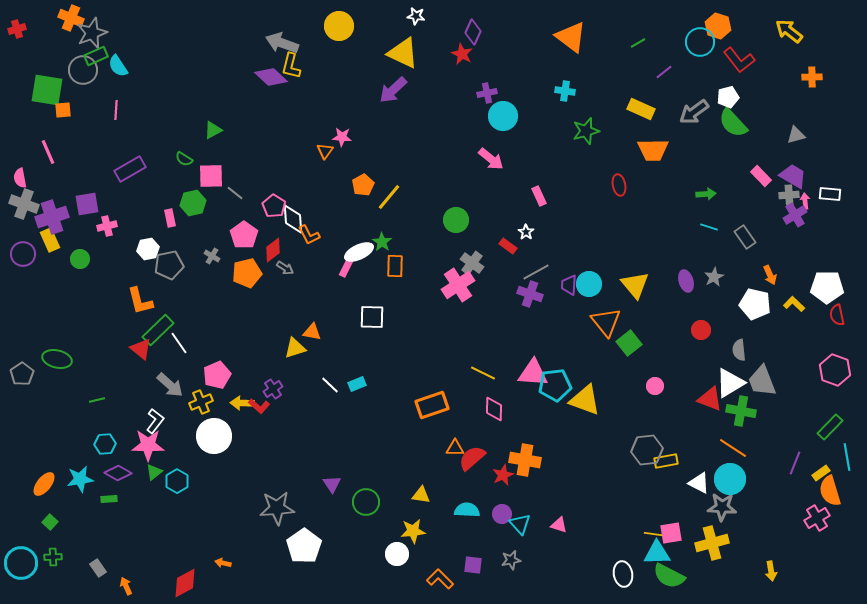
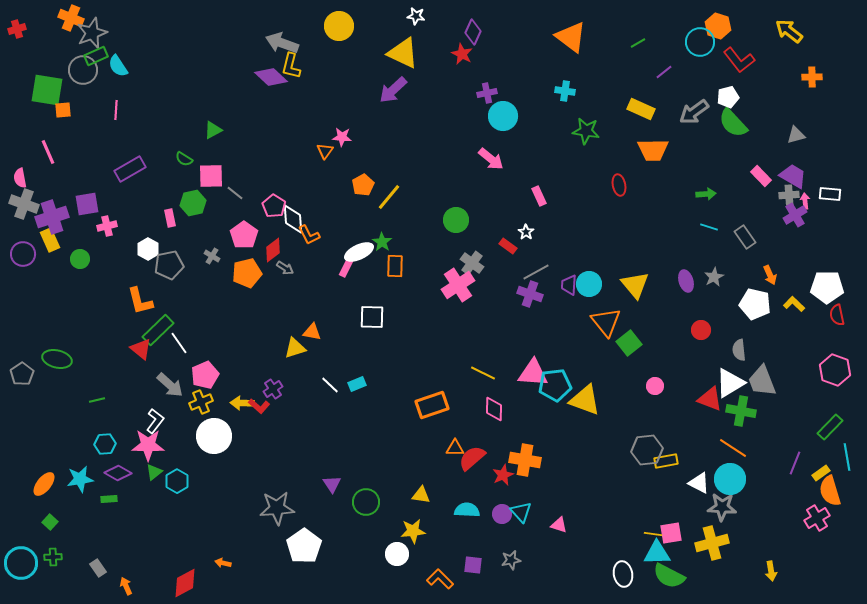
green star at (586, 131): rotated 24 degrees clockwise
white hexagon at (148, 249): rotated 20 degrees counterclockwise
pink pentagon at (217, 375): moved 12 px left
cyan triangle at (520, 524): moved 1 px right, 12 px up
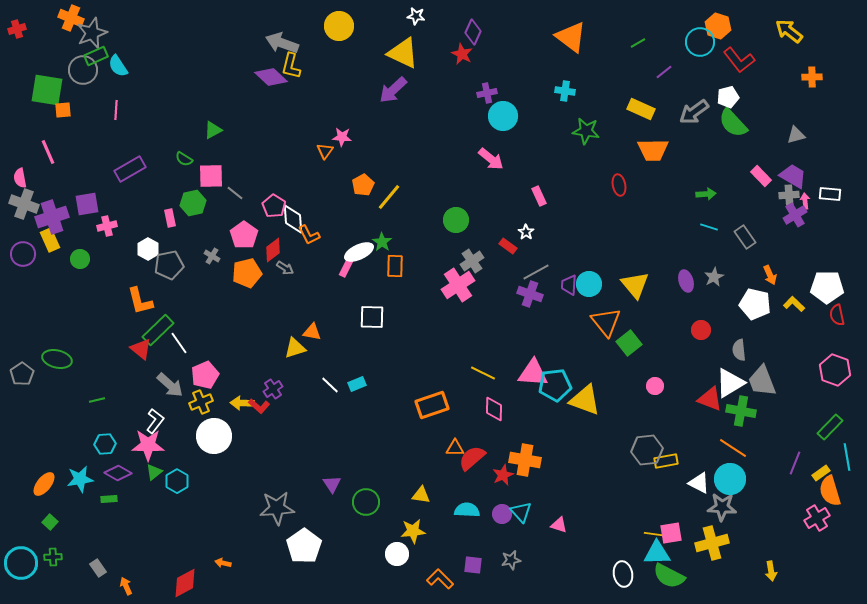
gray cross at (472, 263): moved 2 px up; rotated 20 degrees clockwise
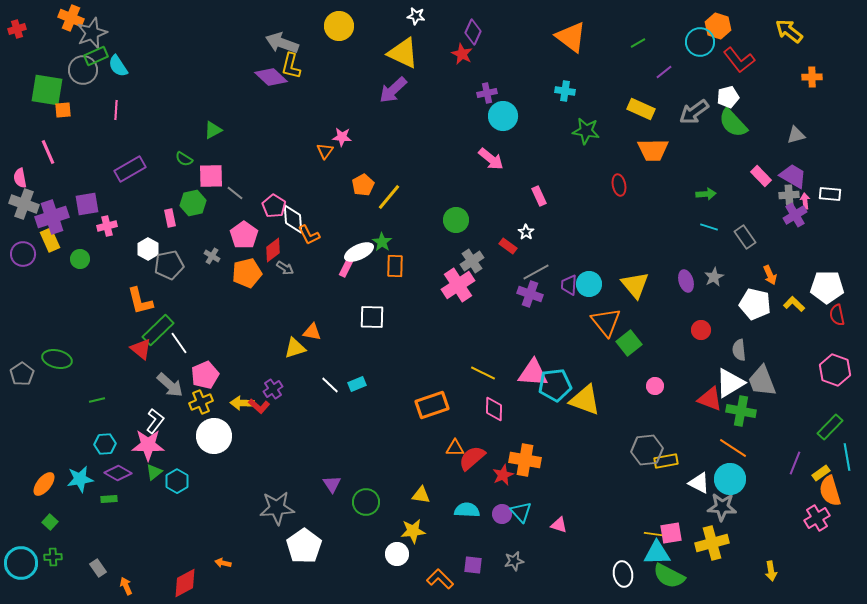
gray star at (511, 560): moved 3 px right, 1 px down
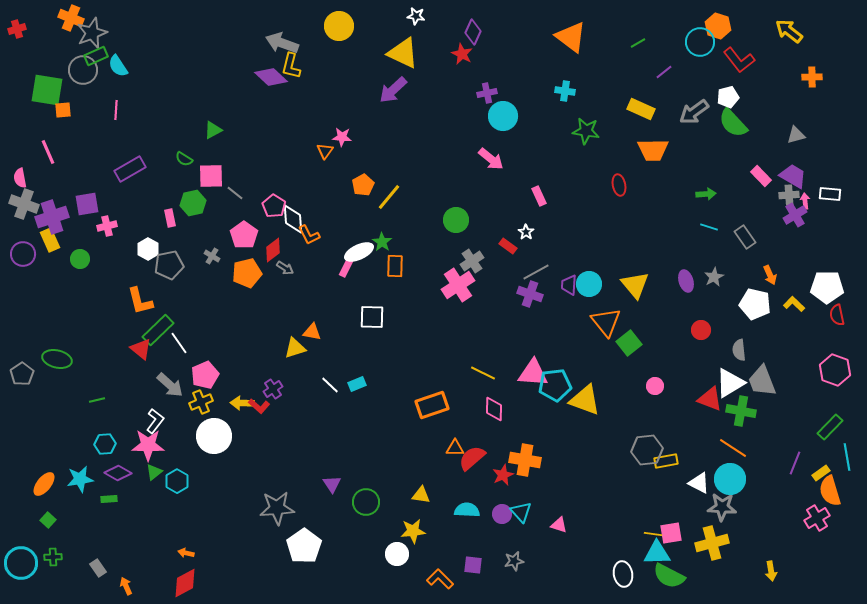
green square at (50, 522): moved 2 px left, 2 px up
orange arrow at (223, 563): moved 37 px left, 10 px up
